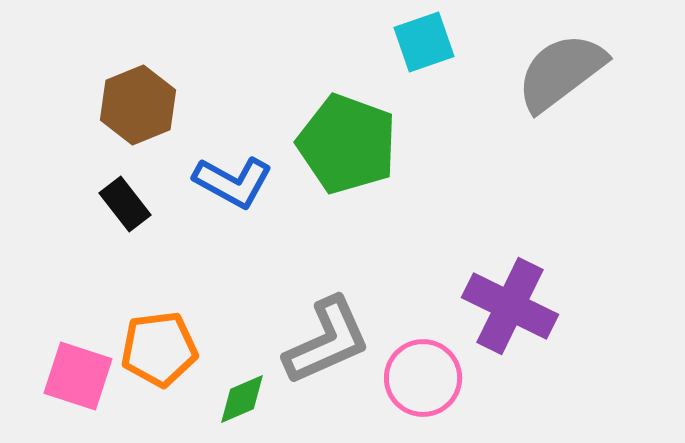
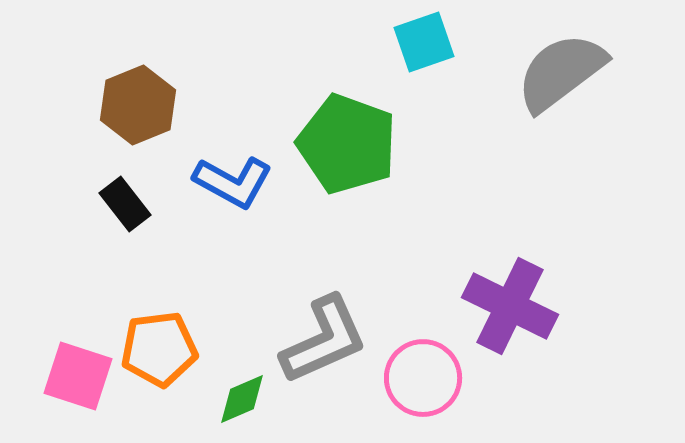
gray L-shape: moved 3 px left, 1 px up
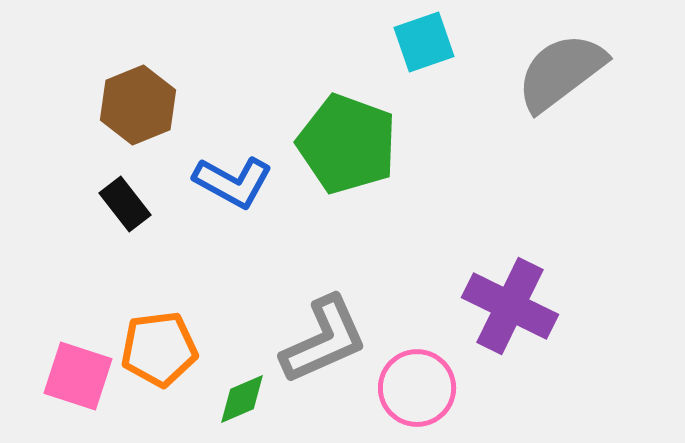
pink circle: moved 6 px left, 10 px down
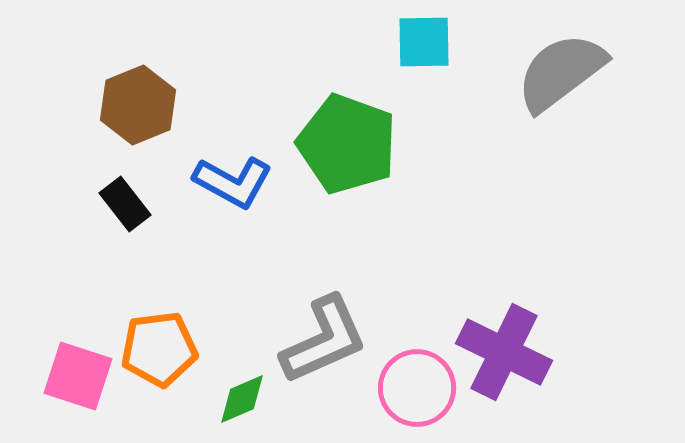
cyan square: rotated 18 degrees clockwise
purple cross: moved 6 px left, 46 px down
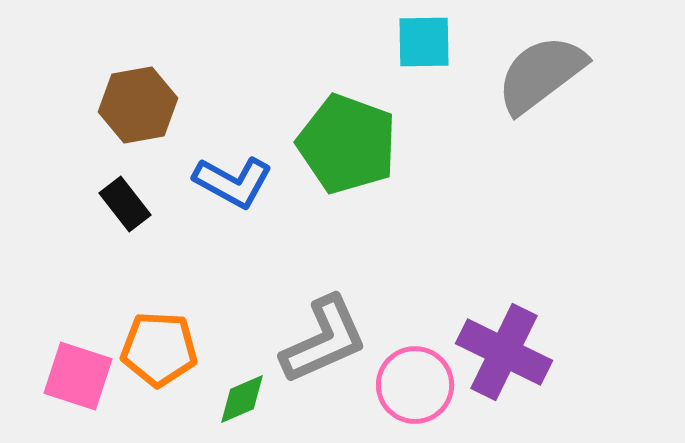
gray semicircle: moved 20 px left, 2 px down
brown hexagon: rotated 12 degrees clockwise
orange pentagon: rotated 10 degrees clockwise
pink circle: moved 2 px left, 3 px up
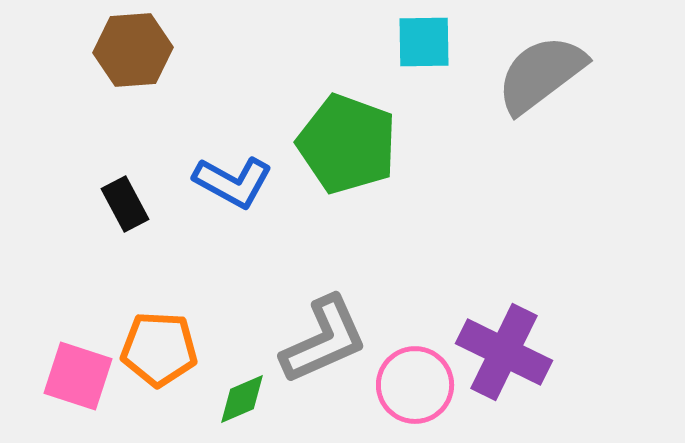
brown hexagon: moved 5 px left, 55 px up; rotated 6 degrees clockwise
black rectangle: rotated 10 degrees clockwise
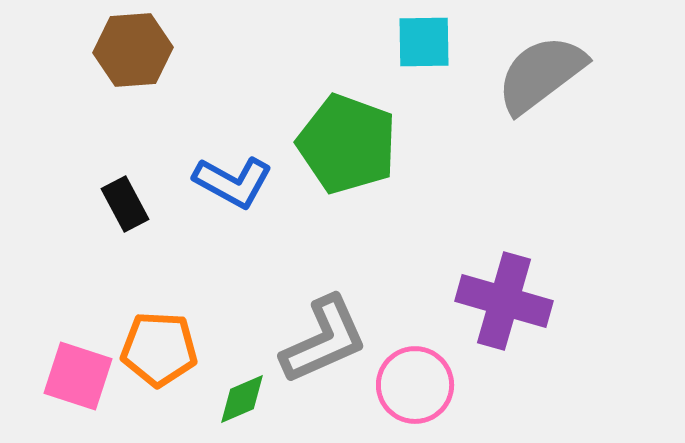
purple cross: moved 51 px up; rotated 10 degrees counterclockwise
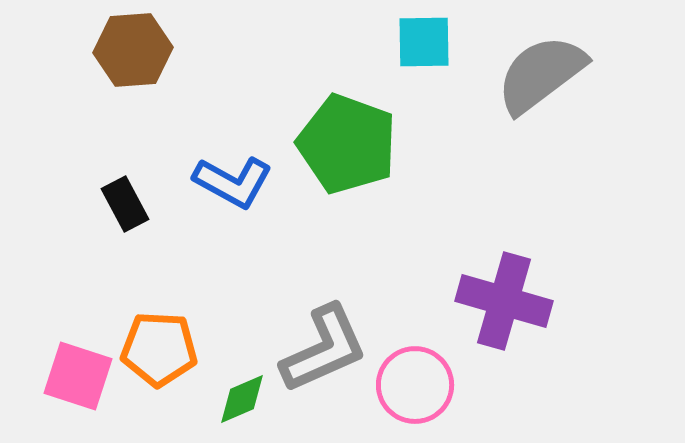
gray L-shape: moved 9 px down
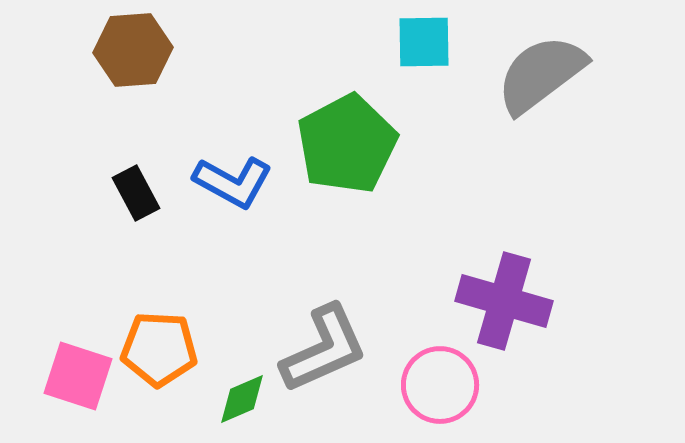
green pentagon: rotated 24 degrees clockwise
black rectangle: moved 11 px right, 11 px up
pink circle: moved 25 px right
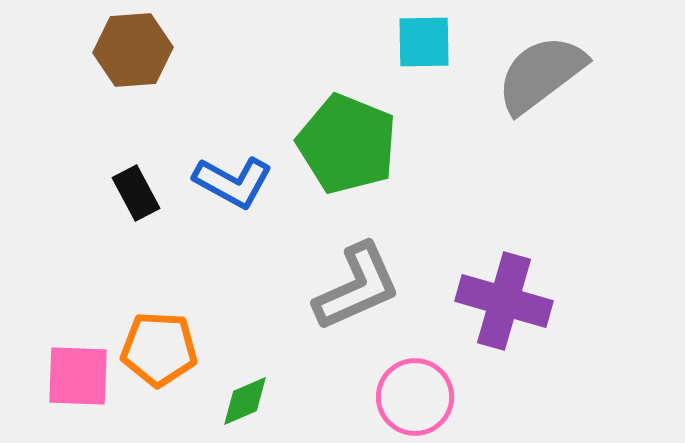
green pentagon: rotated 22 degrees counterclockwise
gray L-shape: moved 33 px right, 62 px up
pink square: rotated 16 degrees counterclockwise
pink circle: moved 25 px left, 12 px down
green diamond: moved 3 px right, 2 px down
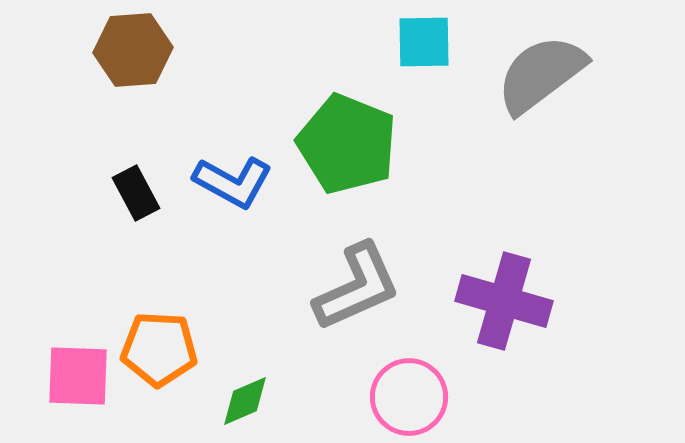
pink circle: moved 6 px left
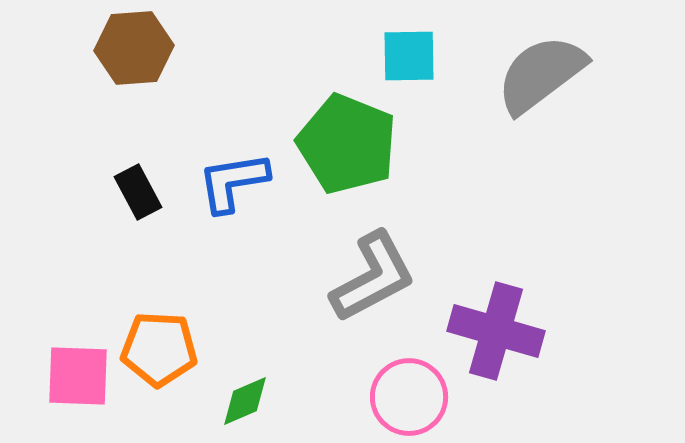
cyan square: moved 15 px left, 14 px down
brown hexagon: moved 1 px right, 2 px up
blue L-shape: rotated 142 degrees clockwise
black rectangle: moved 2 px right, 1 px up
gray L-shape: moved 16 px right, 10 px up; rotated 4 degrees counterclockwise
purple cross: moved 8 px left, 30 px down
